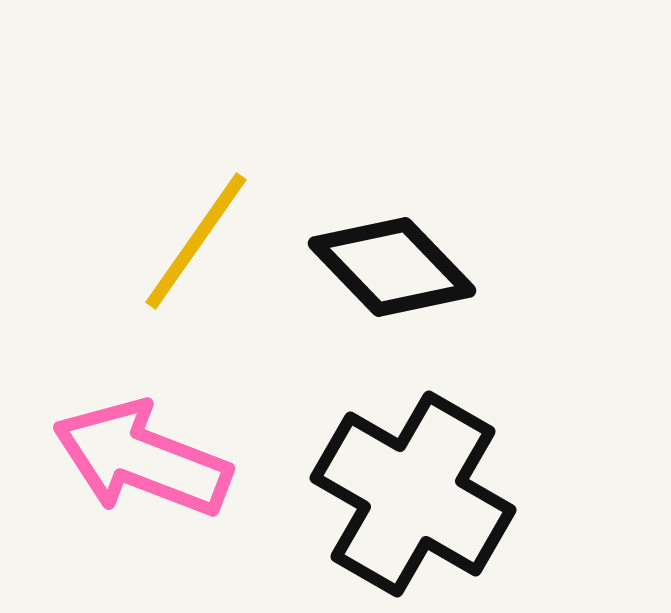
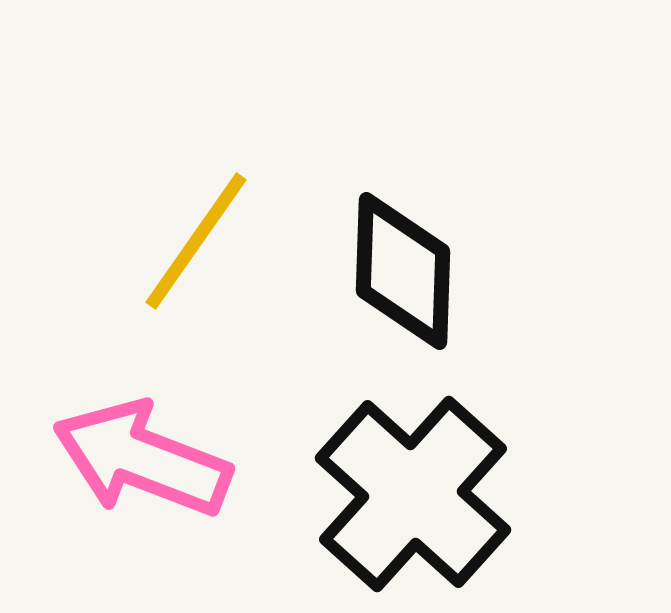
black diamond: moved 11 px right, 4 px down; rotated 46 degrees clockwise
black cross: rotated 12 degrees clockwise
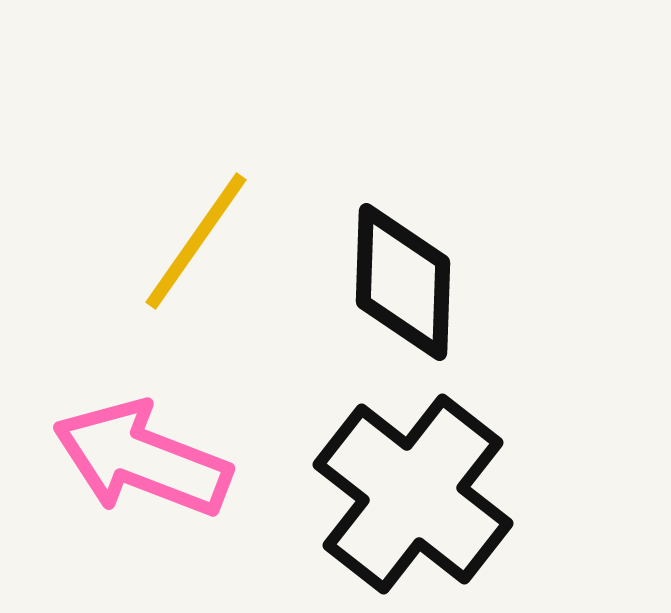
black diamond: moved 11 px down
black cross: rotated 4 degrees counterclockwise
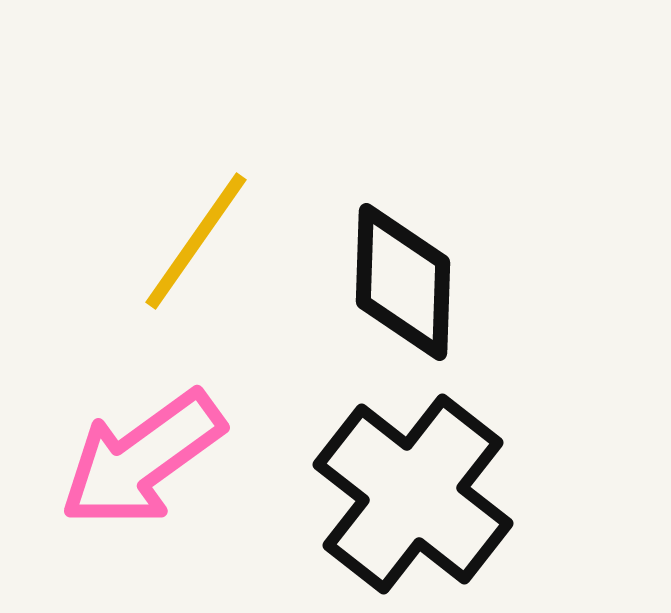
pink arrow: rotated 57 degrees counterclockwise
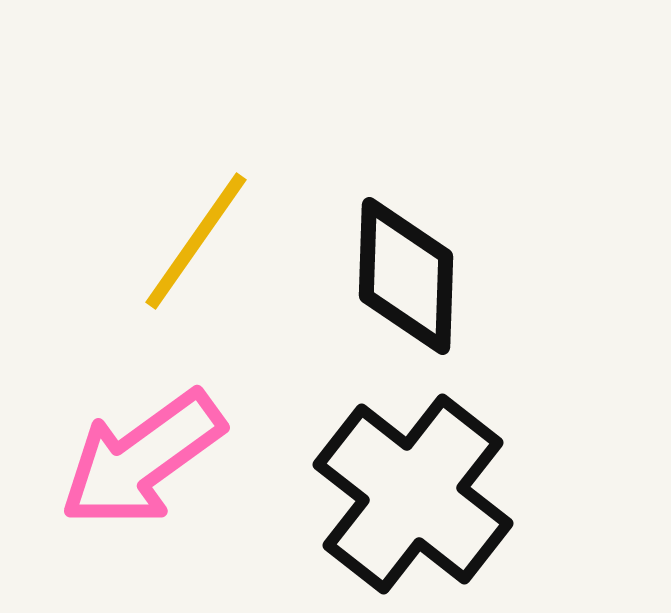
black diamond: moved 3 px right, 6 px up
